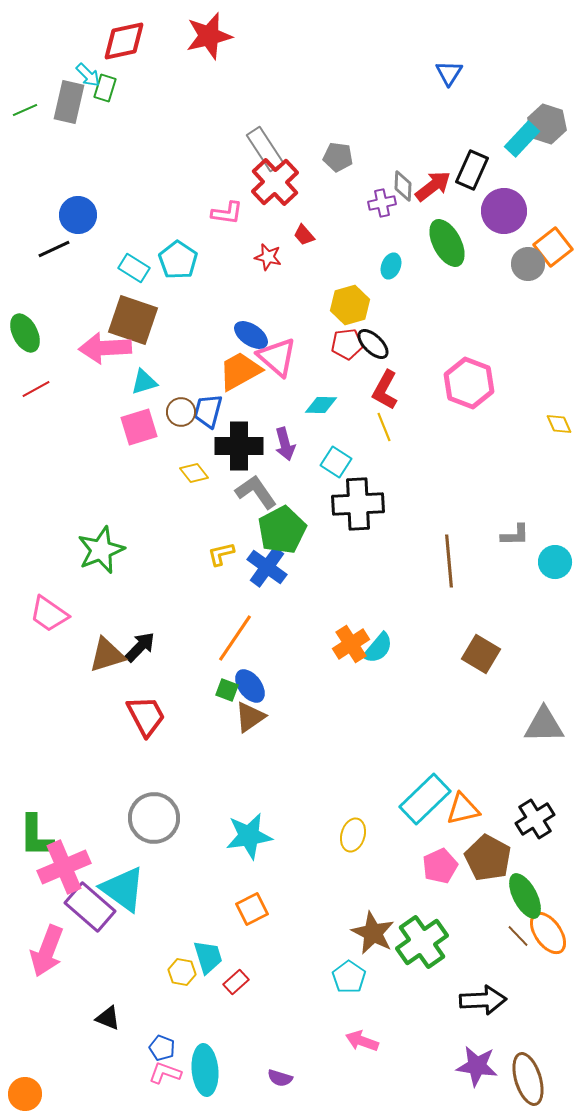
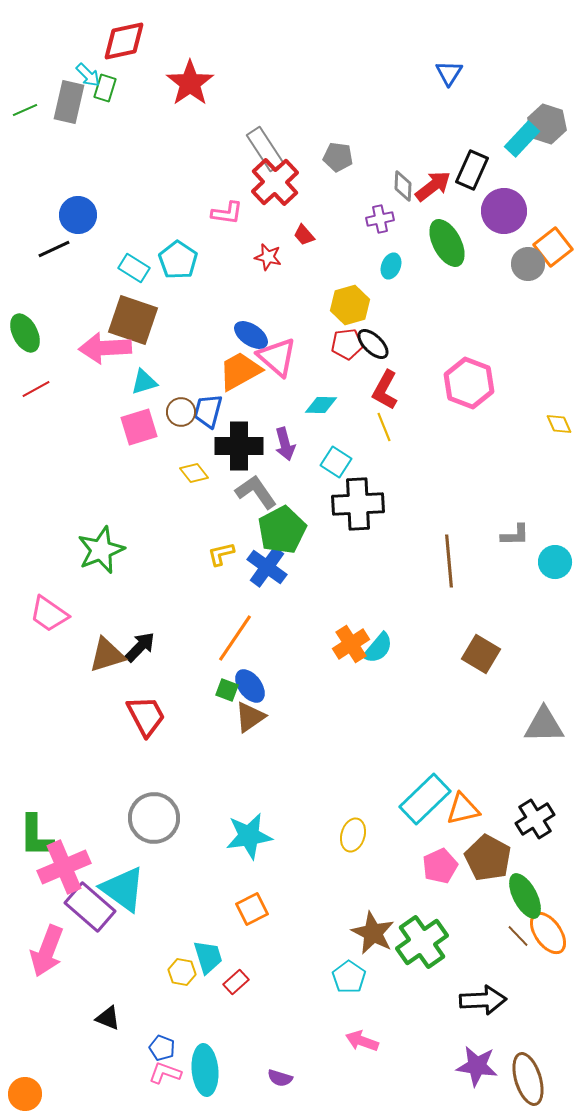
red star at (209, 36): moved 19 px left, 47 px down; rotated 21 degrees counterclockwise
purple cross at (382, 203): moved 2 px left, 16 px down
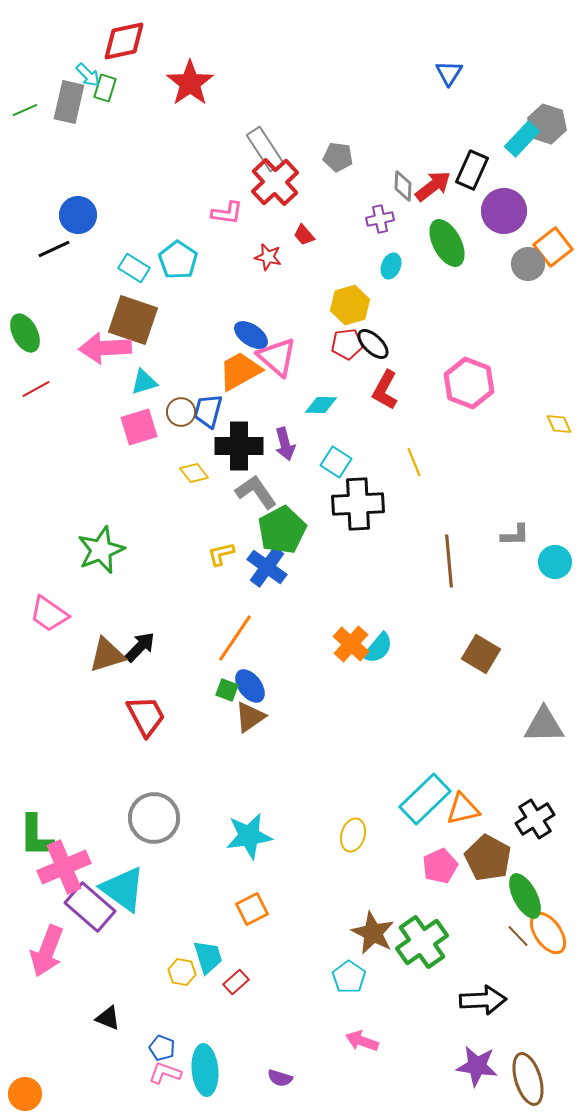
yellow line at (384, 427): moved 30 px right, 35 px down
orange cross at (351, 644): rotated 15 degrees counterclockwise
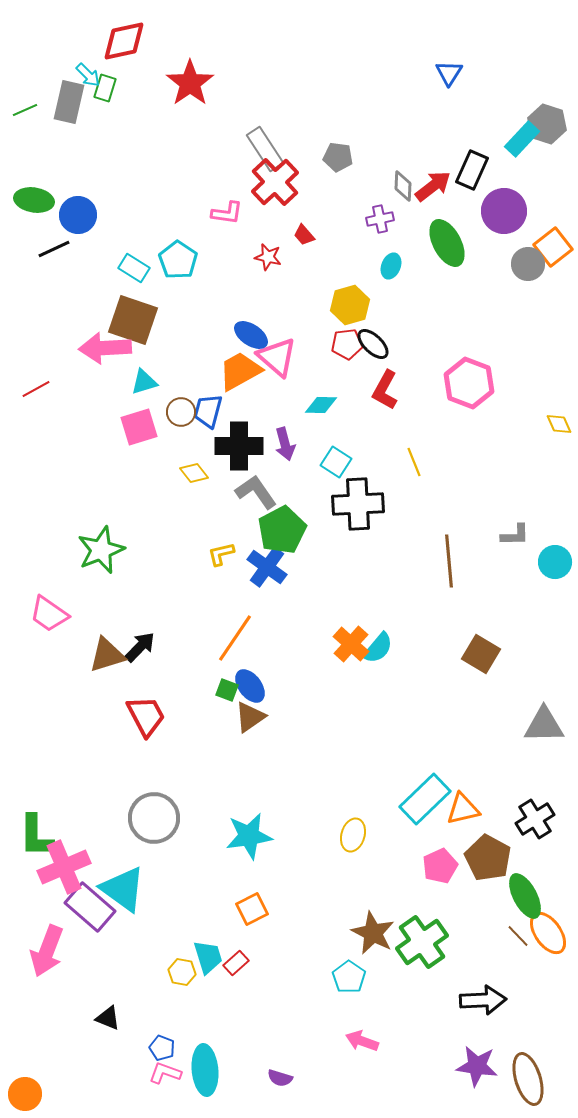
green ellipse at (25, 333): moved 9 px right, 133 px up; rotated 54 degrees counterclockwise
red rectangle at (236, 982): moved 19 px up
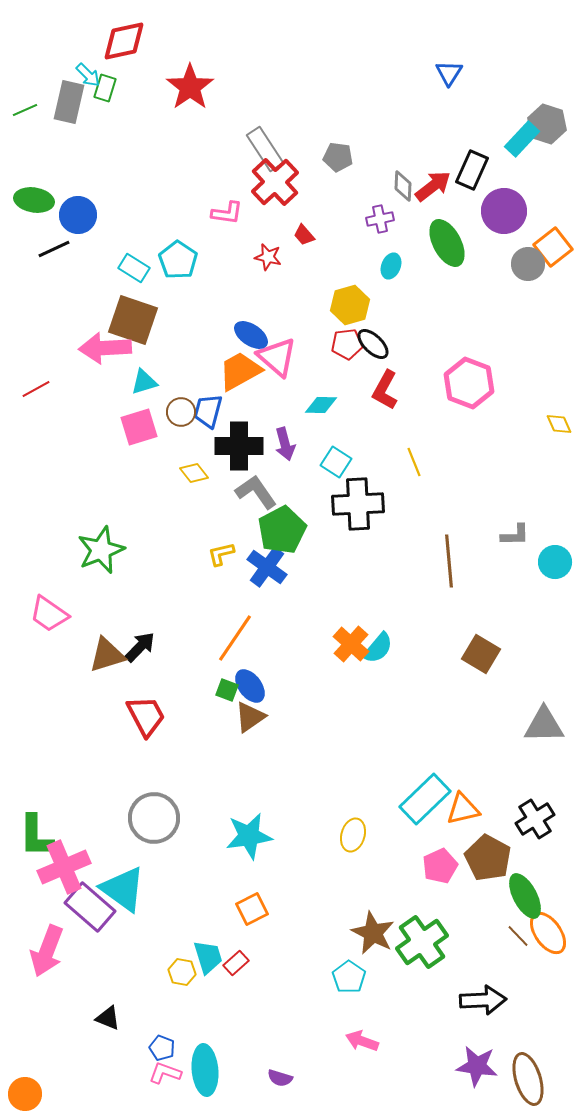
red star at (190, 83): moved 4 px down
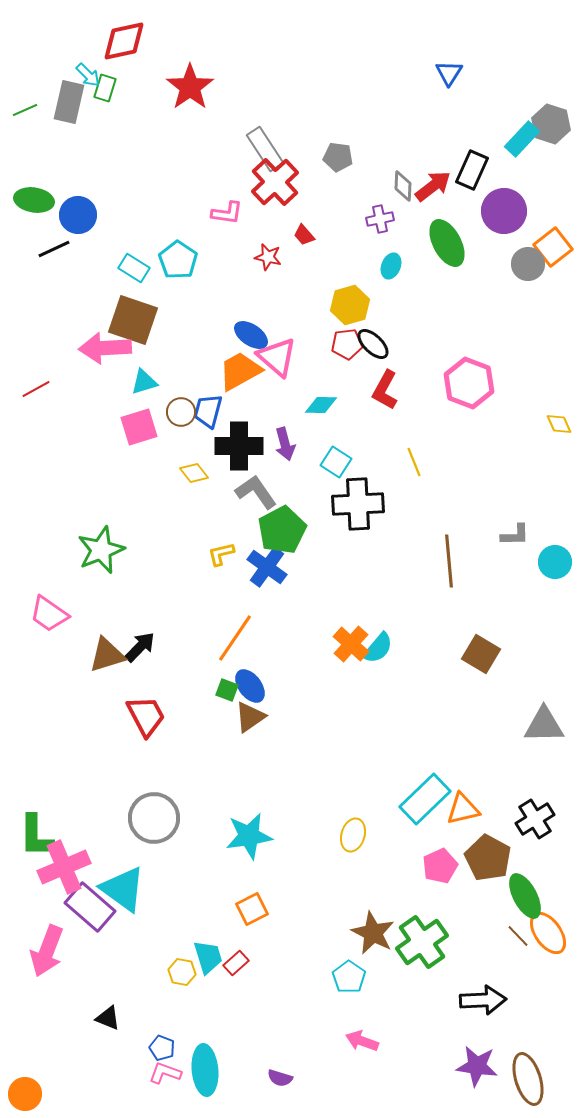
gray hexagon at (547, 124): moved 4 px right
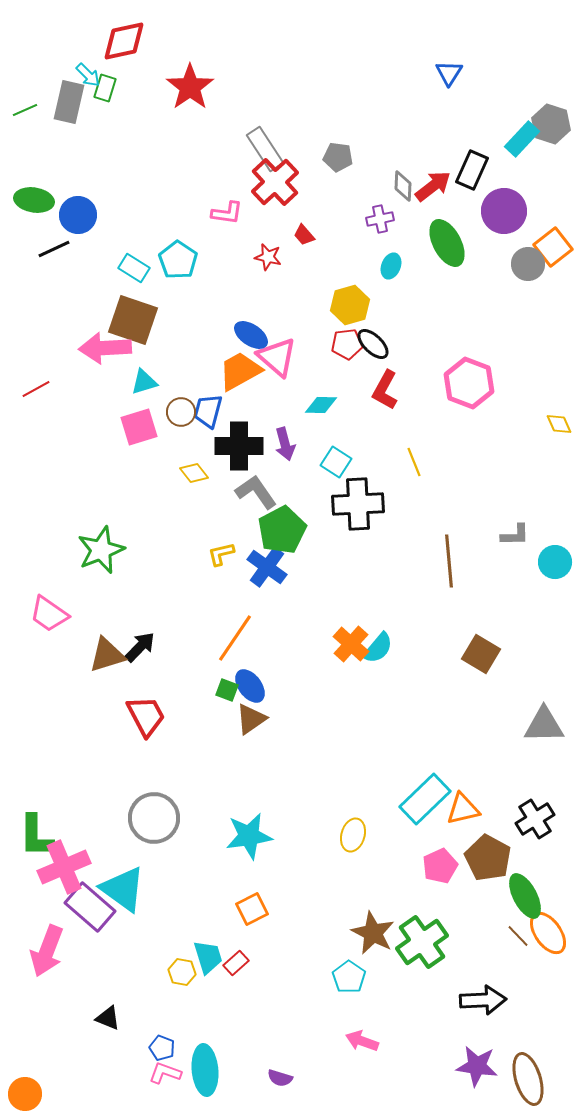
brown triangle at (250, 717): moved 1 px right, 2 px down
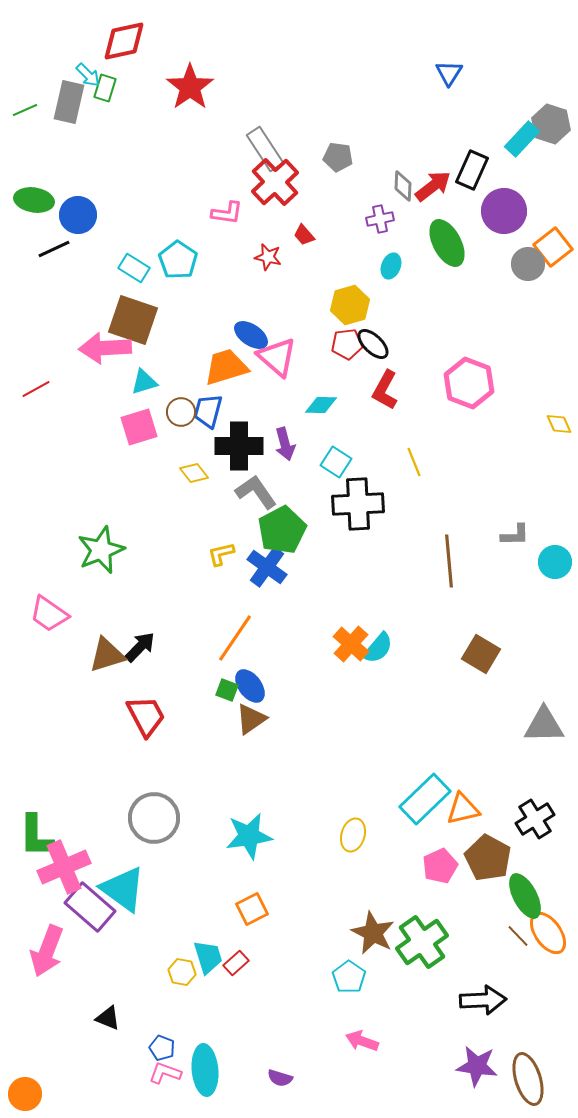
orange trapezoid at (240, 371): moved 14 px left, 4 px up; rotated 12 degrees clockwise
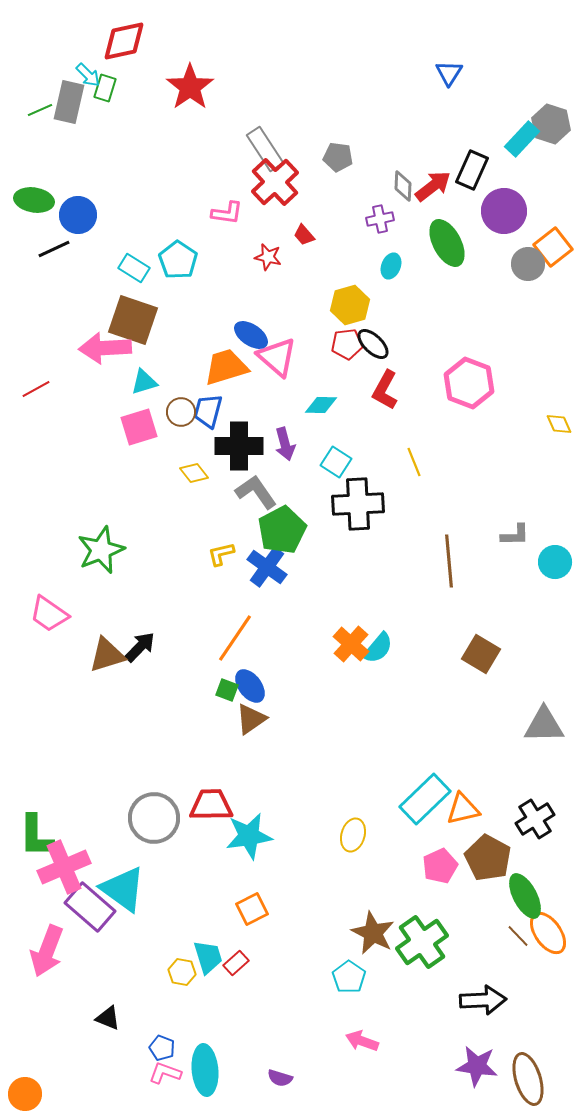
green line at (25, 110): moved 15 px right
red trapezoid at (146, 716): moved 65 px right, 89 px down; rotated 63 degrees counterclockwise
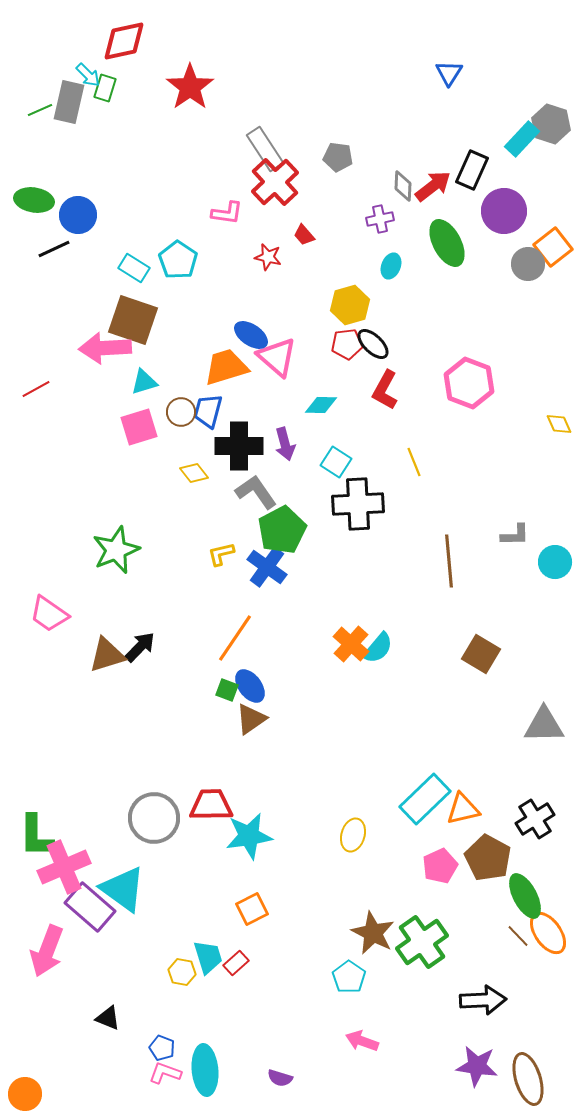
green star at (101, 550): moved 15 px right
